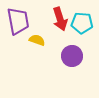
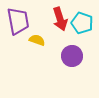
cyan pentagon: rotated 15 degrees clockwise
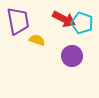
red arrow: moved 4 px right; rotated 45 degrees counterclockwise
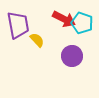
purple trapezoid: moved 4 px down
yellow semicircle: rotated 28 degrees clockwise
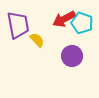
red arrow: rotated 125 degrees clockwise
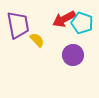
purple circle: moved 1 px right, 1 px up
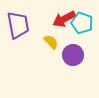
yellow semicircle: moved 14 px right, 2 px down
